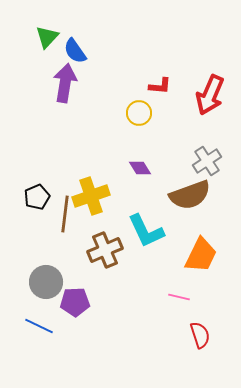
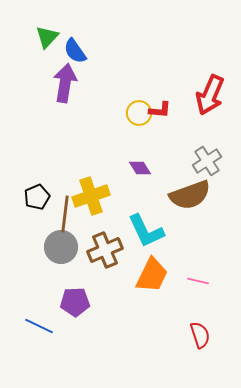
red L-shape: moved 24 px down
orange trapezoid: moved 49 px left, 20 px down
gray circle: moved 15 px right, 35 px up
pink line: moved 19 px right, 16 px up
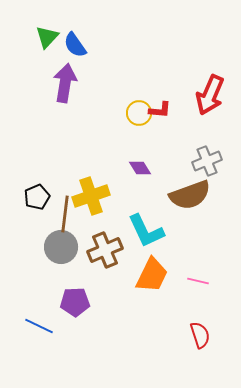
blue semicircle: moved 6 px up
gray cross: rotated 12 degrees clockwise
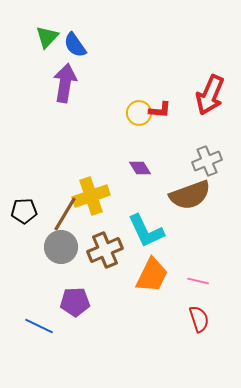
black pentagon: moved 13 px left, 14 px down; rotated 20 degrees clockwise
brown line: rotated 24 degrees clockwise
red semicircle: moved 1 px left, 16 px up
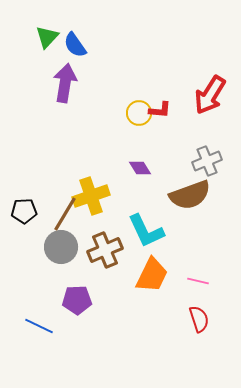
red arrow: rotated 9 degrees clockwise
purple pentagon: moved 2 px right, 2 px up
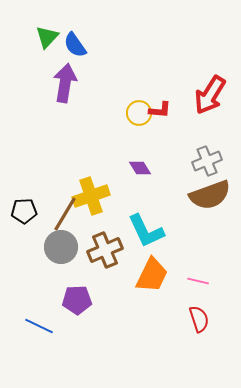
brown semicircle: moved 20 px right
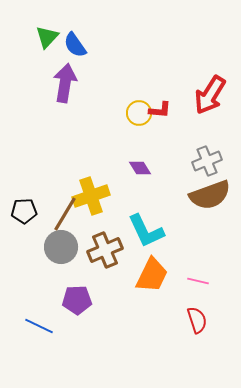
red semicircle: moved 2 px left, 1 px down
